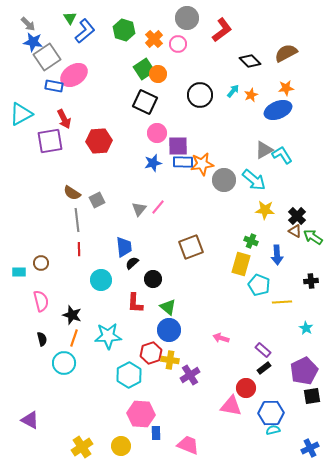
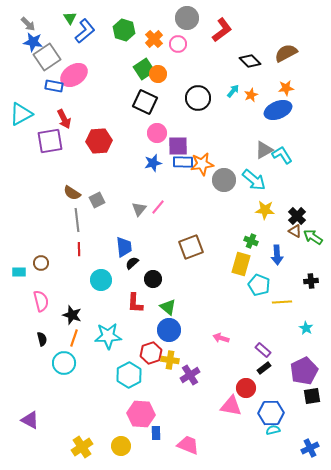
black circle at (200, 95): moved 2 px left, 3 px down
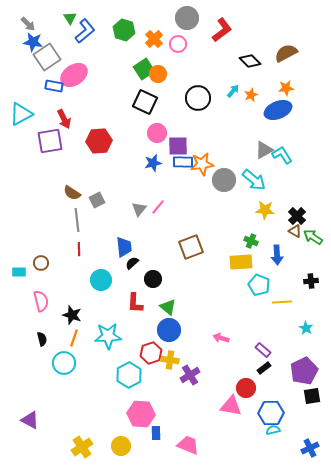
yellow rectangle at (241, 264): moved 2 px up; rotated 70 degrees clockwise
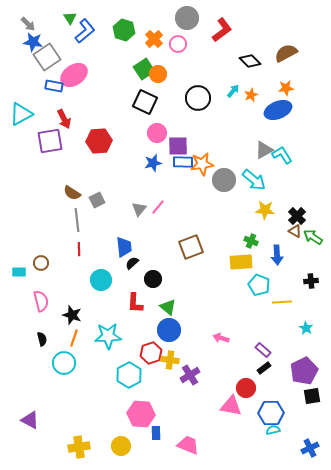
yellow cross at (82, 447): moved 3 px left; rotated 25 degrees clockwise
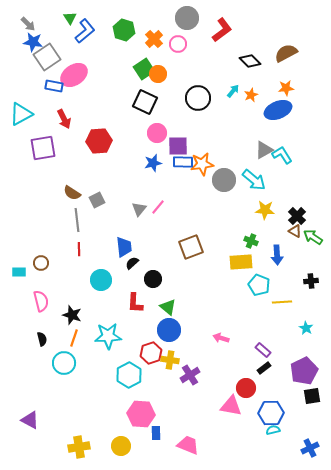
purple square at (50, 141): moved 7 px left, 7 px down
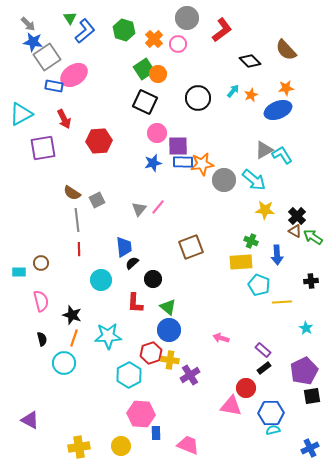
brown semicircle at (286, 53): moved 3 px up; rotated 105 degrees counterclockwise
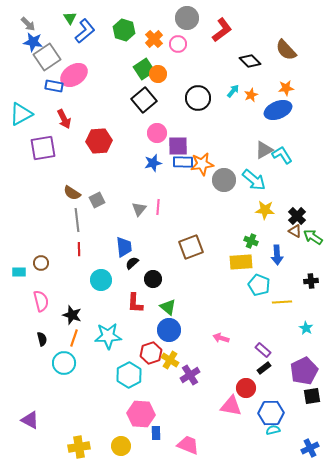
black square at (145, 102): moved 1 px left, 2 px up; rotated 25 degrees clockwise
pink line at (158, 207): rotated 35 degrees counterclockwise
yellow cross at (170, 360): rotated 24 degrees clockwise
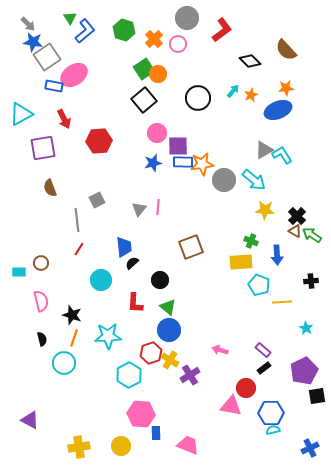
brown semicircle at (72, 193): moved 22 px left, 5 px up; rotated 36 degrees clockwise
green arrow at (313, 237): moved 1 px left, 2 px up
red line at (79, 249): rotated 32 degrees clockwise
black circle at (153, 279): moved 7 px right, 1 px down
pink arrow at (221, 338): moved 1 px left, 12 px down
black square at (312, 396): moved 5 px right
